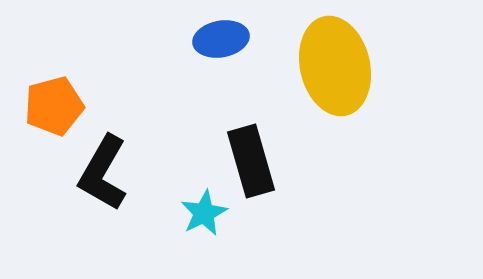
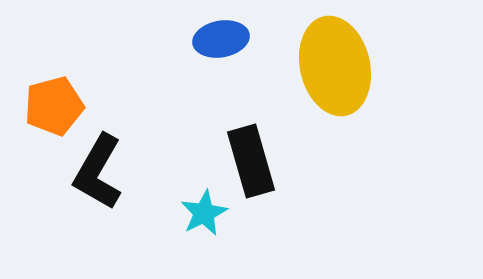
black L-shape: moved 5 px left, 1 px up
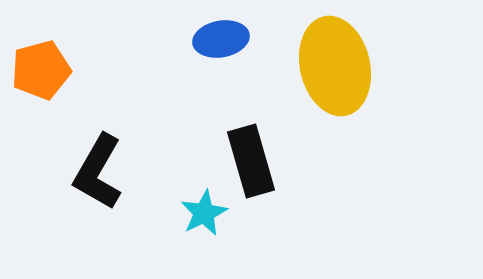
orange pentagon: moved 13 px left, 36 px up
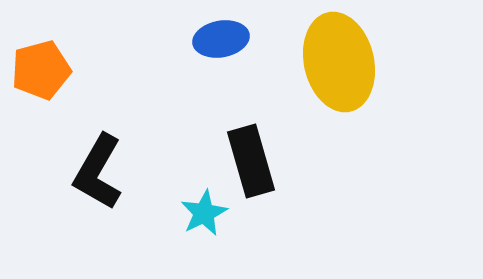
yellow ellipse: moved 4 px right, 4 px up
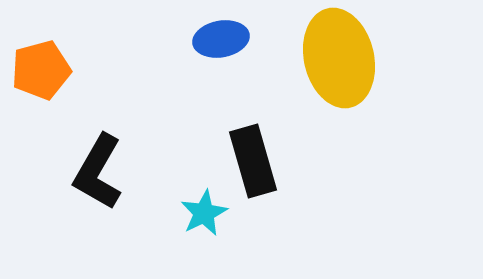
yellow ellipse: moved 4 px up
black rectangle: moved 2 px right
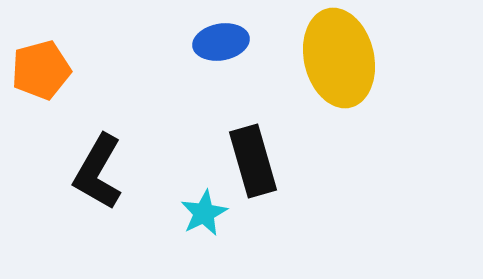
blue ellipse: moved 3 px down
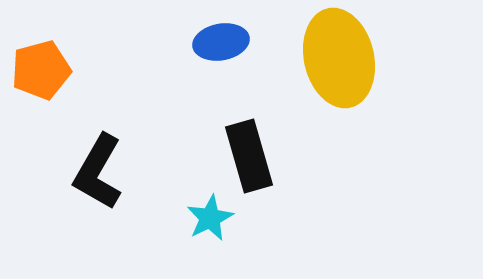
black rectangle: moved 4 px left, 5 px up
cyan star: moved 6 px right, 5 px down
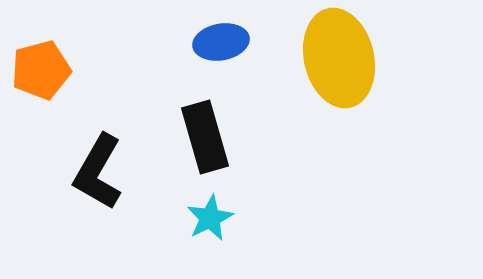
black rectangle: moved 44 px left, 19 px up
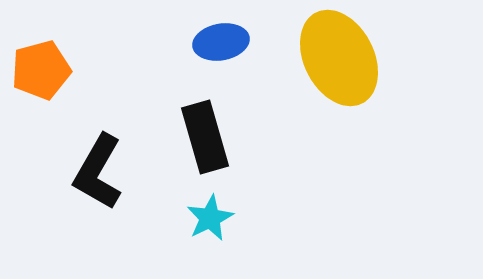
yellow ellipse: rotated 14 degrees counterclockwise
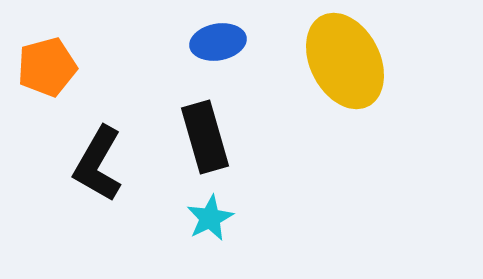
blue ellipse: moved 3 px left
yellow ellipse: moved 6 px right, 3 px down
orange pentagon: moved 6 px right, 3 px up
black L-shape: moved 8 px up
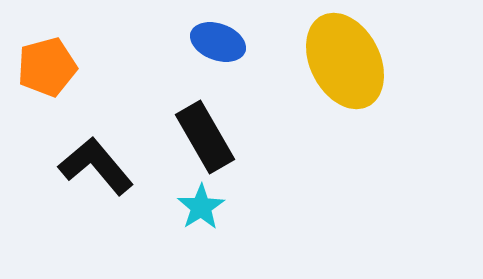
blue ellipse: rotated 30 degrees clockwise
black rectangle: rotated 14 degrees counterclockwise
black L-shape: moved 2 px left, 2 px down; rotated 110 degrees clockwise
cyan star: moved 9 px left, 11 px up; rotated 6 degrees counterclockwise
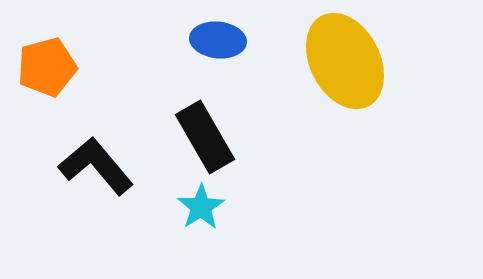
blue ellipse: moved 2 px up; rotated 14 degrees counterclockwise
